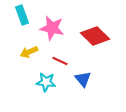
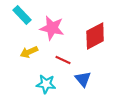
cyan rectangle: rotated 24 degrees counterclockwise
red diamond: rotated 72 degrees counterclockwise
red line: moved 3 px right, 1 px up
cyan star: moved 2 px down
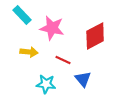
yellow arrow: rotated 150 degrees counterclockwise
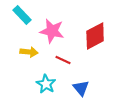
pink star: moved 3 px down
blue triangle: moved 2 px left, 9 px down
cyan star: rotated 24 degrees clockwise
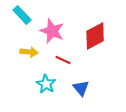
pink star: rotated 10 degrees clockwise
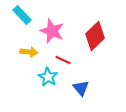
red diamond: rotated 16 degrees counterclockwise
cyan star: moved 2 px right, 7 px up
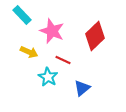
yellow arrow: rotated 18 degrees clockwise
blue triangle: moved 1 px right; rotated 30 degrees clockwise
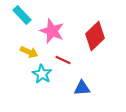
cyan star: moved 6 px left, 3 px up
blue triangle: rotated 36 degrees clockwise
